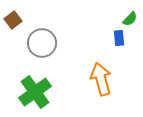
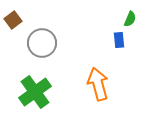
green semicircle: rotated 21 degrees counterclockwise
blue rectangle: moved 2 px down
orange arrow: moved 3 px left, 5 px down
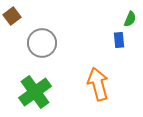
brown square: moved 1 px left, 4 px up
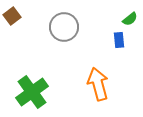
green semicircle: rotated 28 degrees clockwise
gray circle: moved 22 px right, 16 px up
green cross: moved 3 px left
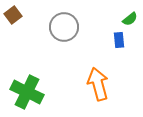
brown square: moved 1 px right, 1 px up
green cross: moved 5 px left; rotated 28 degrees counterclockwise
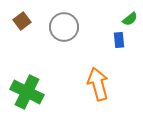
brown square: moved 9 px right, 6 px down
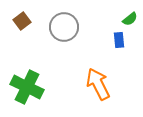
orange arrow: rotated 12 degrees counterclockwise
green cross: moved 5 px up
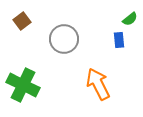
gray circle: moved 12 px down
green cross: moved 4 px left, 2 px up
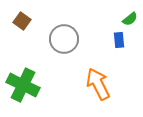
brown square: rotated 18 degrees counterclockwise
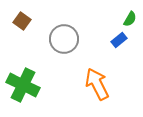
green semicircle: rotated 21 degrees counterclockwise
blue rectangle: rotated 56 degrees clockwise
orange arrow: moved 1 px left
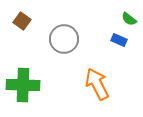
green semicircle: moved 1 px left; rotated 98 degrees clockwise
blue rectangle: rotated 63 degrees clockwise
green cross: rotated 24 degrees counterclockwise
